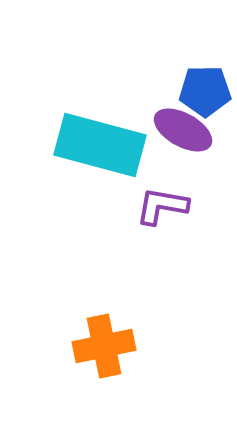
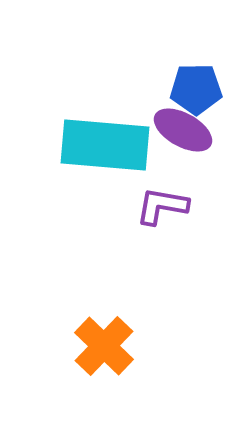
blue pentagon: moved 9 px left, 2 px up
cyan rectangle: moved 5 px right; rotated 10 degrees counterclockwise
orange cross: rotated 34 degrees counterclockwise
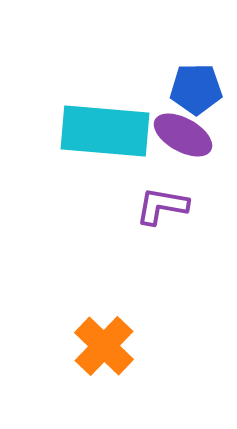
purple ellipse: moved 5 px down
cyan rectangle: moved 14 px up
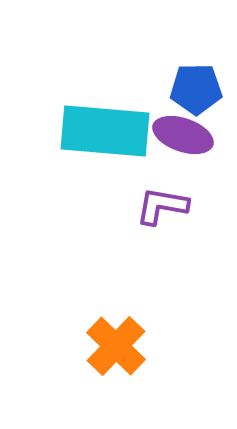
purple ellipse: rotated 10 degrees counterclockwise
orange cross: moved 12 px right
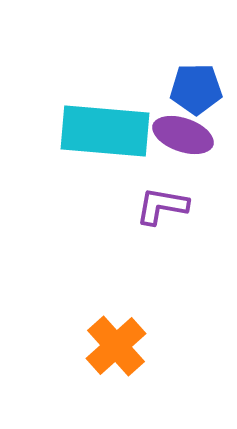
orange cross: rotated 4 degrees clockwise
